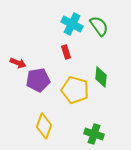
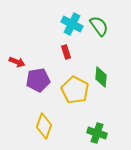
red arrow: moved 1 px left, 1 px up
yellow pentagon: rotated 12 degrees clockwise
green cross: moved 3 px right, 1 px up
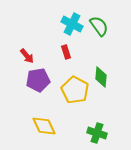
red arrow: moved 10 px right, 6 px up; rotated 28 degrees clockwise
yellow diamond: rotated 45 degrees counterclockwise
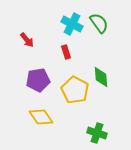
green semicircle: moved 3 px up
red arrow: moved 16 px up
green diamond: rotated 10 degrees counterclockwise
yellow diamond: moved 3 px left, 9 px up; rotated 10 degrees counterclockwise
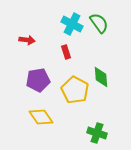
red arrow: rotated 42 degrees counterclockwise
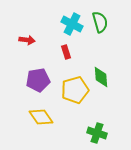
green semicircle: moved 1 px right, 1 px up; rotated 20 degrees clockwise
yellow pentagon: rotated 28 degrees clockwise
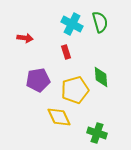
red arrow: moved 2 px left, 2 px up
yellow diamond: moved 18 px right; rotated 10 degrees clockwise
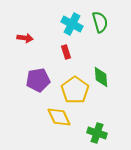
yellow pentagon: rotated 20 degrees counterclockwise
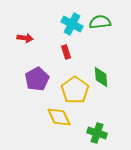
green semicircle: rotated 80 degrees counterclockwise
purple pentagon: moved 1 px left, 1 px up; rotated 20 degrees counterclockwise
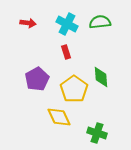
cyan cross: moved 5 px left
red arrow: moved 3 px right, 15 px up
yellow pentagon: moved 1 px left, 1 px up
